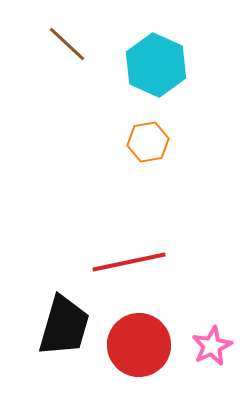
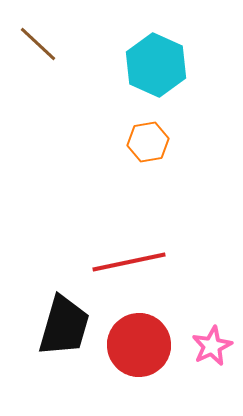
brown line: moved 29 px left
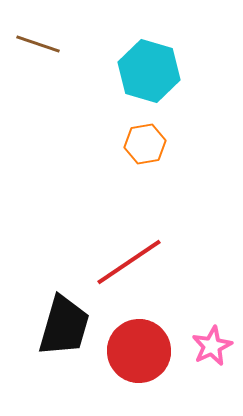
brown line: rotated 24 degrees counterclockwise
cyan hexagon: moved 7 px left, 6 px down; rotated 8 degrees counterclockwise
orange hexagon: moved 3 px left, 2 px down
red line: rotated 22 degrees counterclockwise
red circle: moved 6 px down
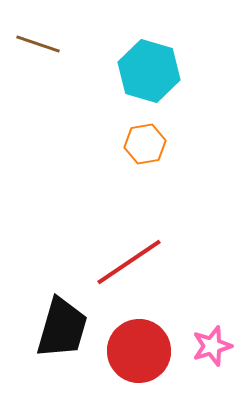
black trapezoid: moved 2 px left, 2 px down
pink star: rotated 9 degrees clockwise
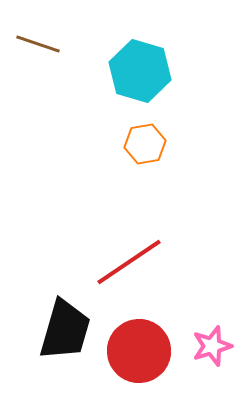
cyan hexagon: moved 9 px left
black trapezoid: moved 3 px right, 2 px down
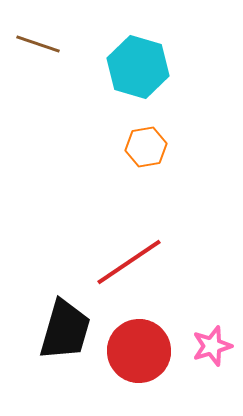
cyan hexagon: moved 2 px left, 4 px up
orange hexagon: moved 1 px right, 3 px down
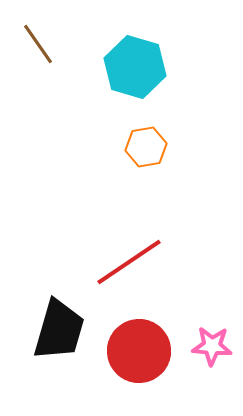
brown line: rotated 36 degrees clockwise
cyan hexagon: moved 3 px left
black trapezoid: moved 6 px left
pink star: rotated 21 degrees clockwise
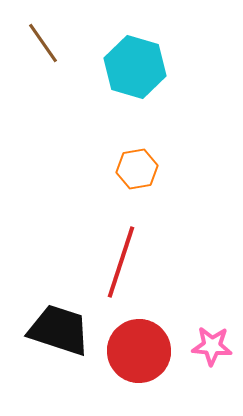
brown line: moved 5 px right, 1 px up
orange hexagon: moved 9 px left, 22 px down
red line: moved 8 px left; rotated 38 degrees counterclockwise
black trapezoid: rotated 88 degrees counterclockwise
